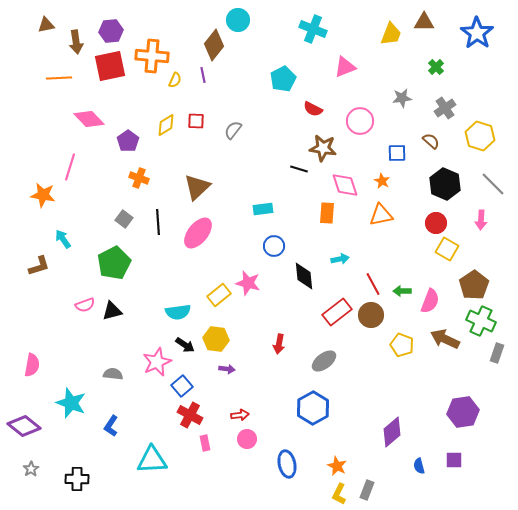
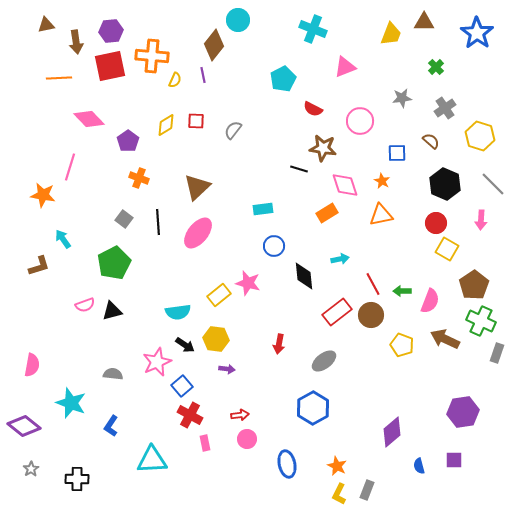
orange rectangle at (327, 213): rotated 55 degrees clockwise
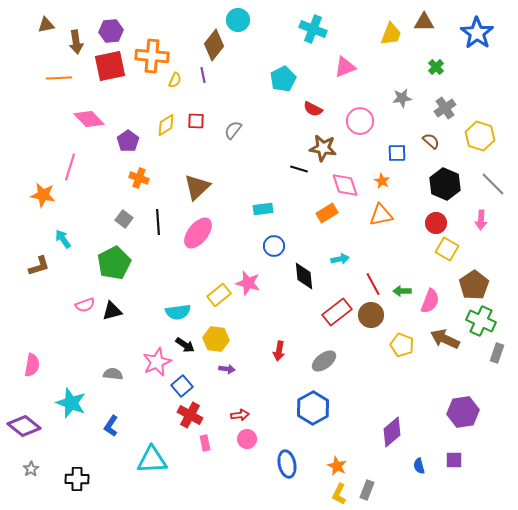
red arrow at (279, 344): moved 7 px down
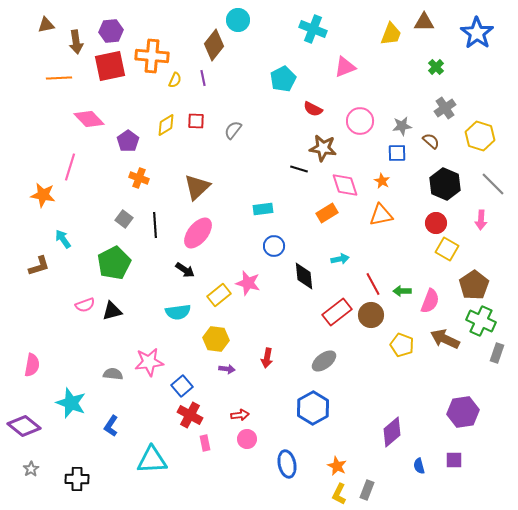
purple line at (203, 75): moved 3 px down
gray star at (402, 98): moved 28 px down
black line at (158, 222): moved 3 px left, 3 px down
black arrow at (185, 345): moved 75 px up
red arrow at (279, 351): moved 12 px left, 7 px down
pink star at (157, 362): moved 8 px left; rotated 16 degrees clockwise
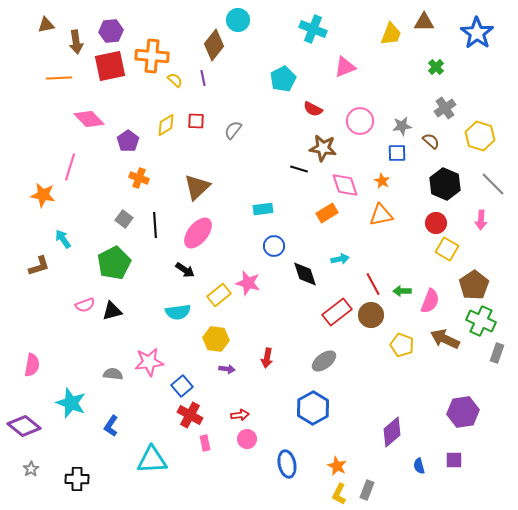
yellow semicircle at (175, 80): rotated 70 degrees counterclockwise
black diamond at (304, 276): moved 1 px right, 2 px up; rotated 12 degrees counterclockwise
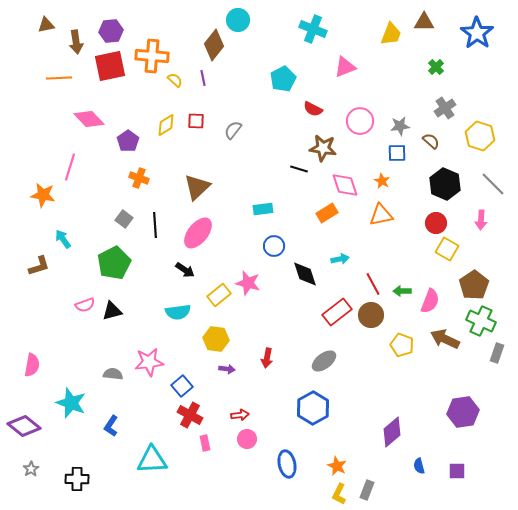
gray star at (402, 126): moved 2 px left
purple square at (454, 460): moved 3 px right, 11 px down
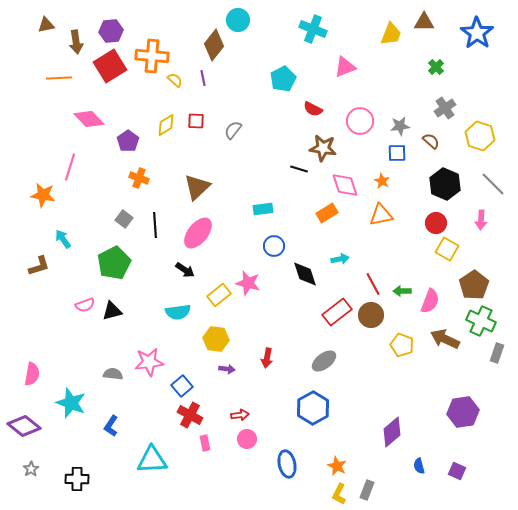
red square at (110, 66): rotated 20 degrees counterclockwise
pink semicircle at (32, 365): moved 9 px down
purple square at (457, 471): rotated 24 degrees clockwise
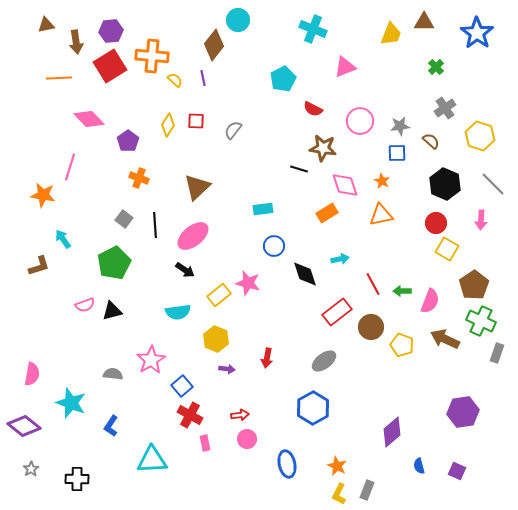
yellow diamond at (166, 125): moved 2 px right; rotated 25 degrees counterclockwise
pink ellipse at (198, 233): moved 5 px left, 3 px down; rotated 12 degrees clockwise
brown circle at (371, 315): moved 12 px down
yellow hexagon at (216, 339): rotated 15 degrees clockwise
pink star at (149, 362): moved 2 px right, 2 px up; rotated 24 degrees counterclockwise
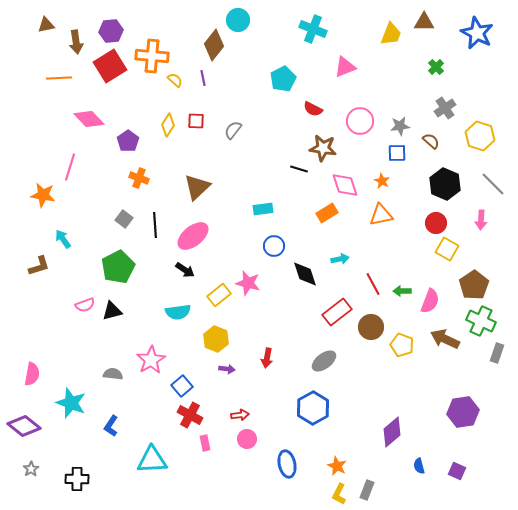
blue star at (477, 33): rotated 8 degrees counterclockwise
green pentagon at (114, 263): moved 4 px right, 4 px down
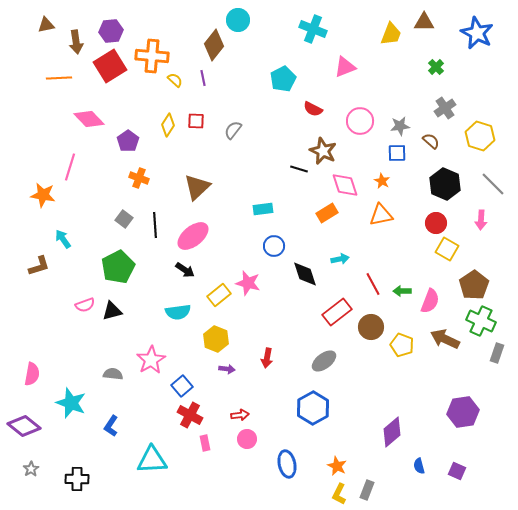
brown star at (323, 148): moved 3 px down; rotated 16 degrees clockwise
